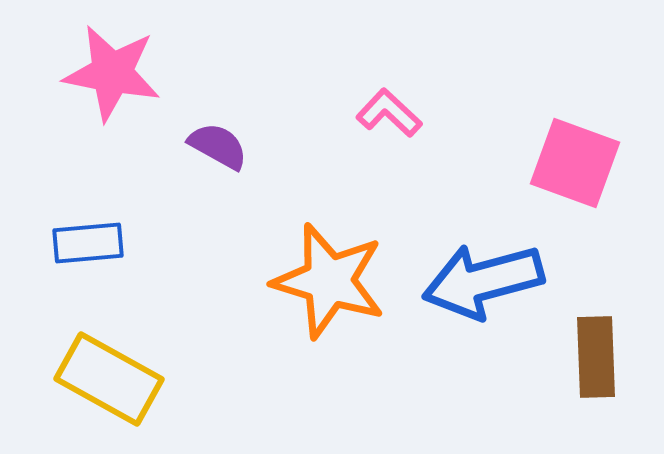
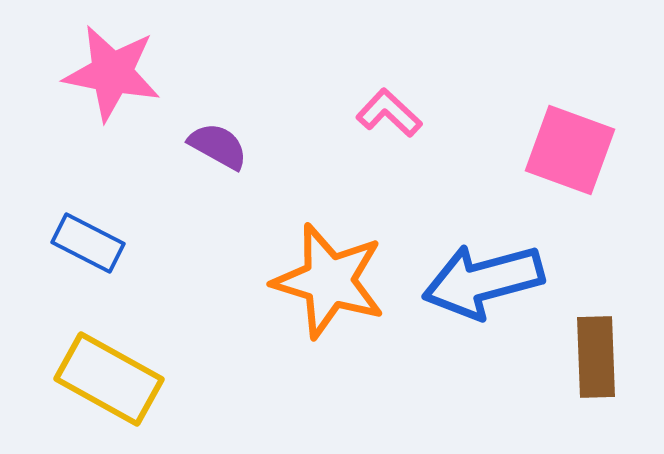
pink square: moved 5 px left, 13 px up
blue rectangle: rotated 32 degrees clockwise
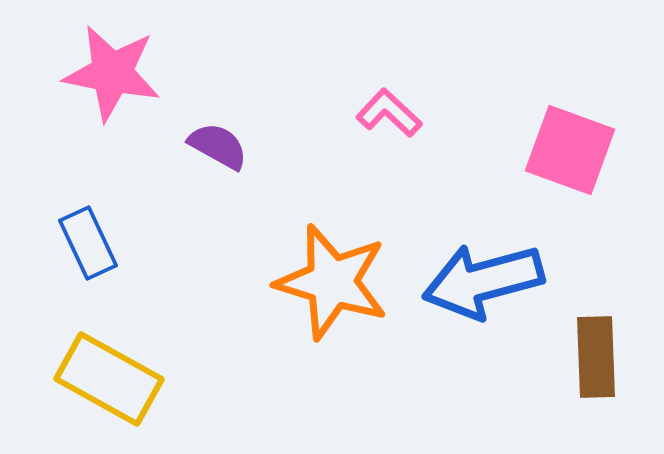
blue rectangle: rotated 38 degrees clockwise
orange star: moved 3 px right, 1 px down
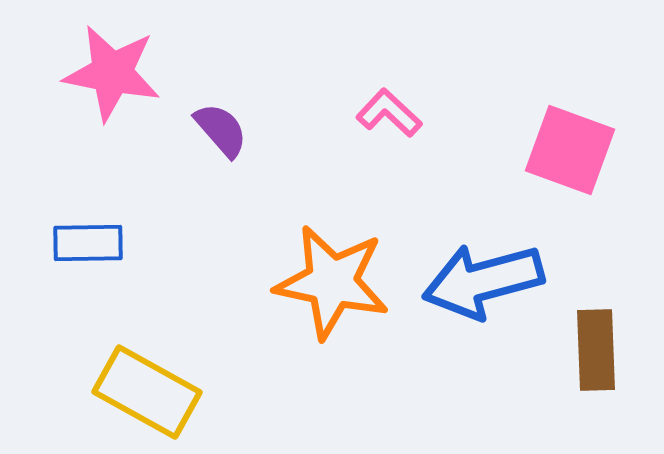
purple semicircle: moved 3 px right, 16 px up; rotated 20 degrees clockwise
blue rectangle: rotated 66 degrees counterclockwise
orange star: rotated 5 degrees counterclockwise
brown rectangle: moved 7 px up
yellow rectangle: moved 38 px right, 13 px down
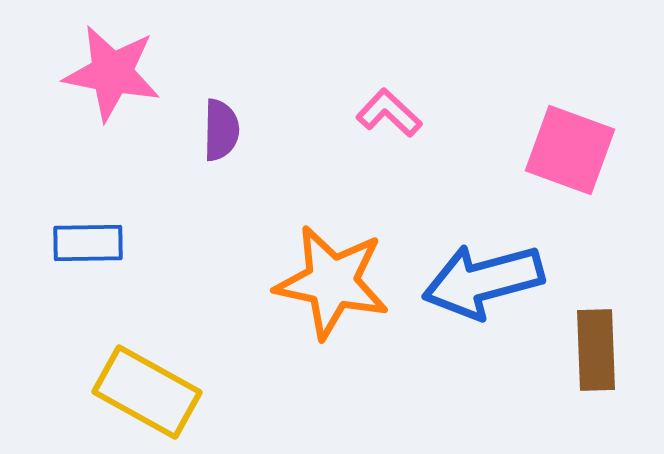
purple semicircle: rotated 42 degrees clockwise
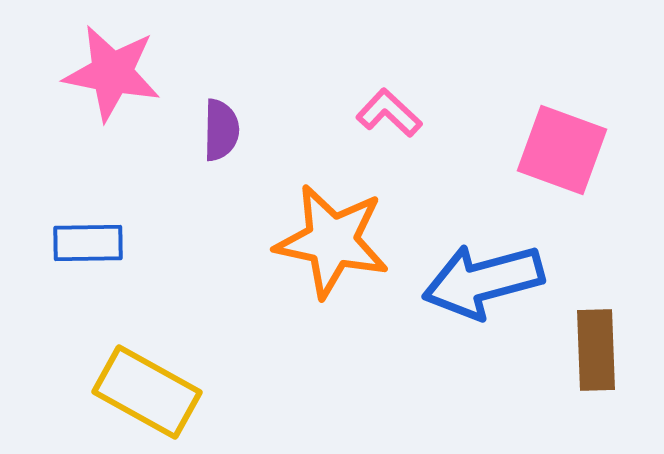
pink square: moved 8 px left
orange star: moved 41 px up
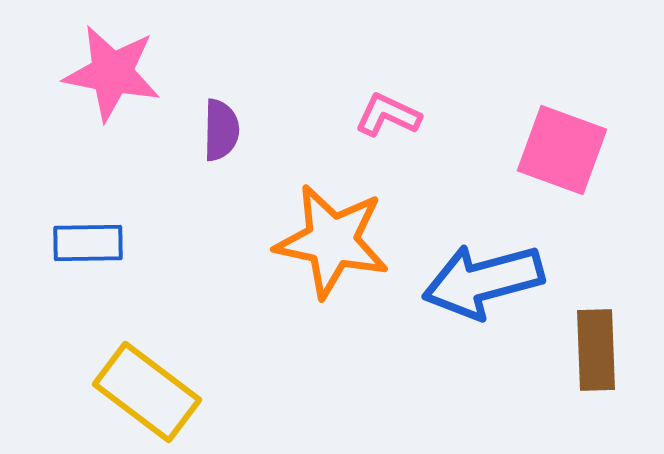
pink L-shape: moved 1 px left, 2 px down; rotated 18 degrees counterclockwise
yellow rectangle: rotated 8 degrees clockwise
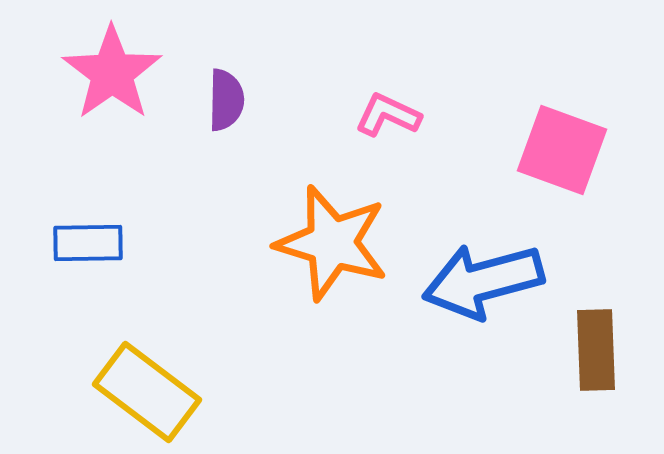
pink star: rotated 26 degrees clockwise
purple semicircle: moved 5 px right, 30 px up
orange star: moved 2 px down; rotated 5 degrees clockwise
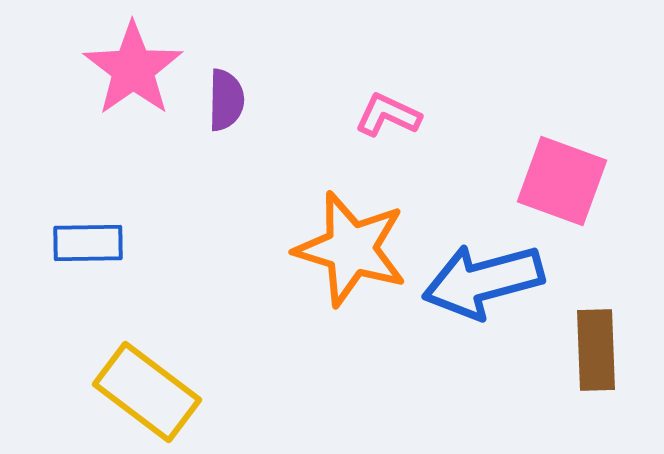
pink star: moved 21 px right, 4 px up
pink square: moved 31 px down
orange star: moved 19 px right, 6 px down
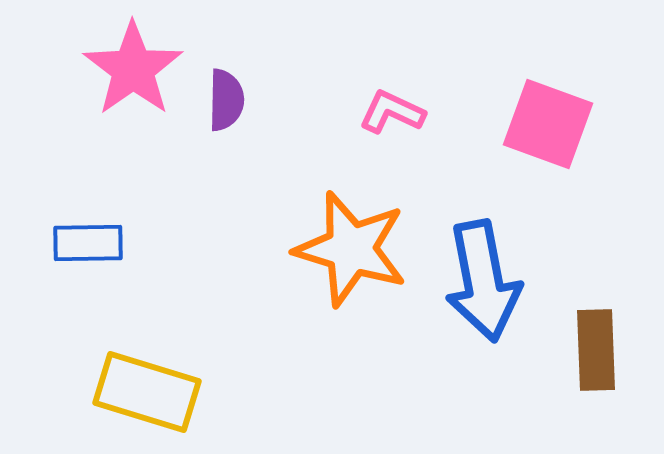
pink L-shape: moved 4 px right, 3 px up
pink square: moved 14 px left, 57 px up
blue arrow: rotated 86 degrees counterclockwise
yellow rectangle: rotated 20 degrees counterclockwise
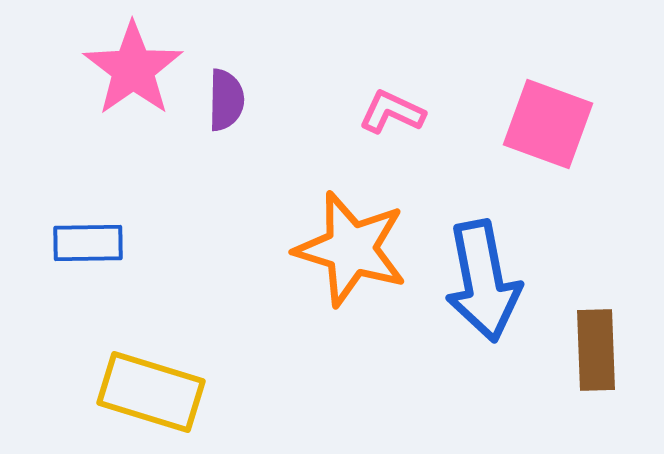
yellow rectangle: moved 4 px right
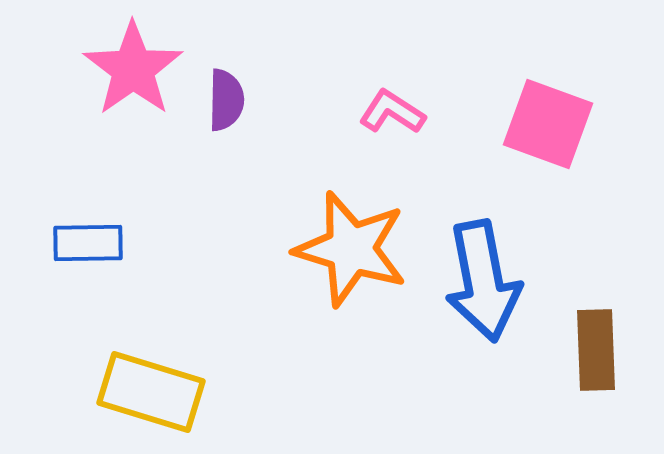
pink L-shape: rotated 8 degrees clockwise
